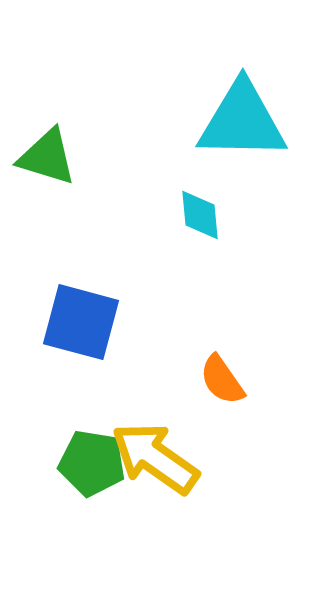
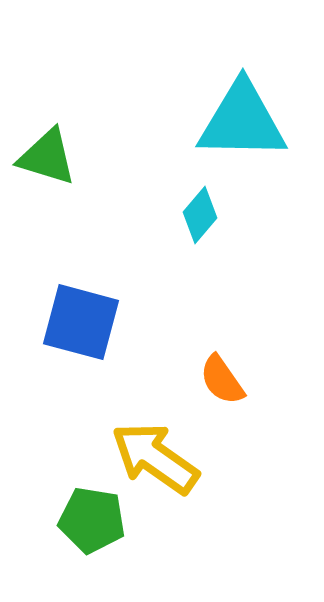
cyan diamond: rotated 46 degrees clockwise
green pentagon: moved 57 px down
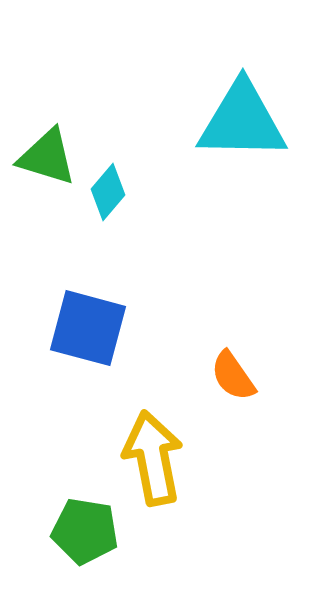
cyan diamond: moved 92 px left, 23 px up
blue square: moved 7 px right, 6 px down
orange semicircle: moved 11 px right, 4 px up
yellow arrow: moved 2 px left; rotated 44 degrees clockwise
green pentagon: moved 7 px left, 11 px down
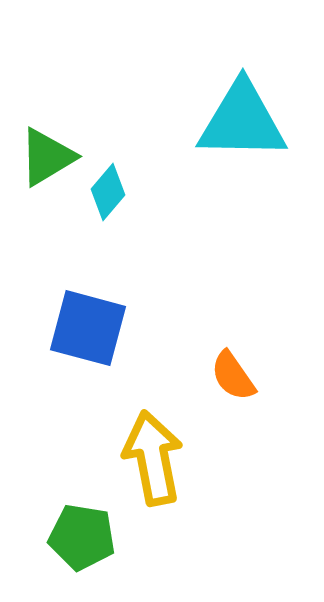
green triangle: rotated 48 degrees counterclockwise
green pentagon: moved 3 px left, 6 px down
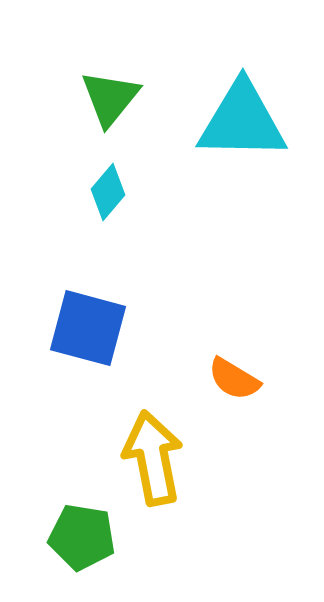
green triangle: moved 63 px right, 59 px up; rotated 20 degrees counterclockwise
orange semicircle: moved 1 px right, 3 px down; rotated 24 degrees counterclockwise
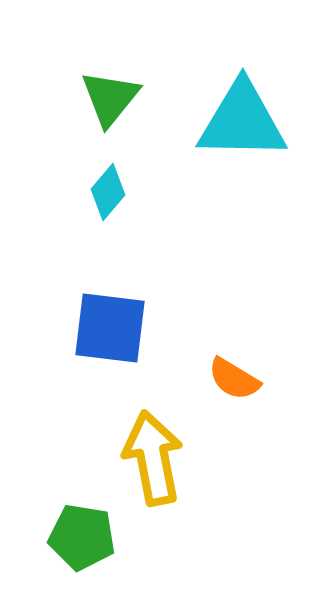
blue square: moved 22 px right; rotated 8 degrees counterclockwise
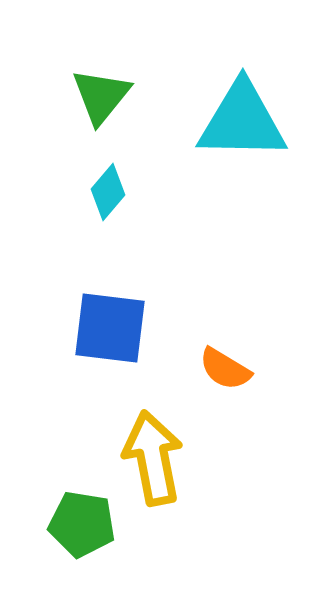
green triangle: moved 9 px left, 2 px up
orange semicircle: moved 9 px left, 10 px up
green pentagon: moved 13 px up
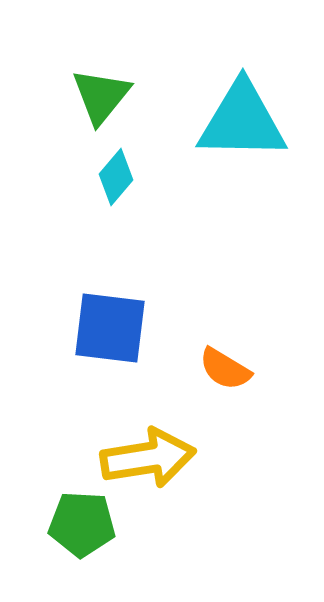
cyan diamond: moved 8 px right, 15 px up
yellow arrow: moved 5 px left; rotated 92 degrees clockwise
green pentagon: rotated 6 degrees counterclockwise
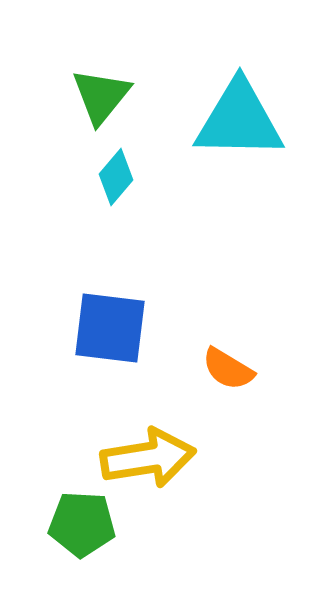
cyan triangle: moved 3 px left, 1 px up
orange semicircle: moved 3 px right
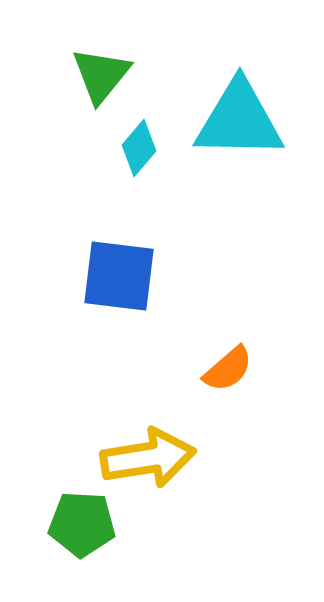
green triangle: moved 21 px up
cyan diamond: moved 23 px right, 29 px up
blue square: moved 9 px right, 52 px up
orange semicircle: rotated 72 degrees counterclockwise
